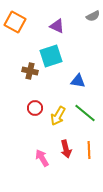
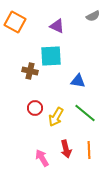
cyan square: rotated 15 degrees clockwise
yellow arrow: moved 2 px left, 1 px down
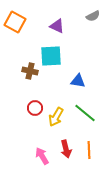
pink arrow: moved 2 px up
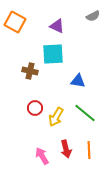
cyan square: moved 2 px right, 2 px up
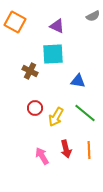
brown cross: rotated 14 degrees clockwise
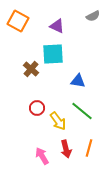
orange square: moved 3 px right, 1 px up
brown cross: moved 1 px right, 2 px up; rotated 14 degrees clockwise
red circle: moved 2 px right
green line: moved 3 px left, 2 px up
yellow arrow: moved 2 px right, 4 px down; rotated 66 degrees counterclockwise
orange line: moved 2 px up; rotated 18 degrees clockwise
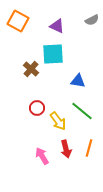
gray semicircle: moved 1 px left, 4 px down
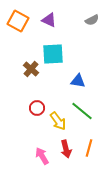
purple triangle: moved 8 px left, 6 px up
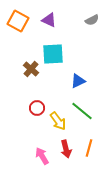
blue triangle: rotated 35 degrees counterclockwise
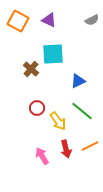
orange line: moved 1 px right, 2 px up; rotated 48 degrees clockwise
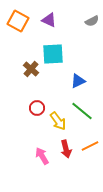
gray semicircle: moved 1 px down
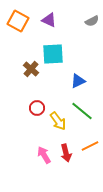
red arrow: moved 4 px down
pink arrow: moved 2 px right, 1 px up
